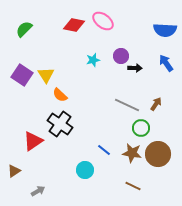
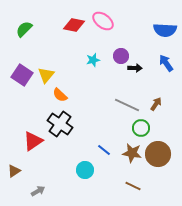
yellow triangle: rotated 12 degrees clockwise
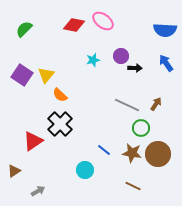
black cross: rotated 10 degrees clockwise
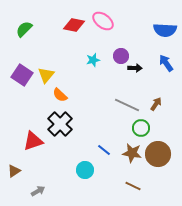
red triangle: rotated 15 degrees clockwise
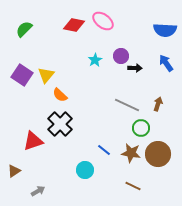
cyan star: moved 2 px right; rotated 16 degrees counterclockwise
brown arrow: moved 2 px right; rotated 16 degrees counterclockwise
brown star: moved 1 px left
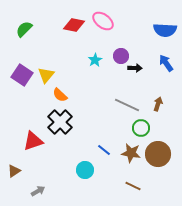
black cross: moved 2 px up
